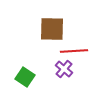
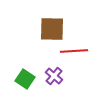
purple cross: moved 10 px left, 7 px down
green square: moved 2 px down
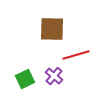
red line: moved 2 px right, 4 px down; rotated 12 degrees counterclockwise
green square: rotated 30 degrees clockwise
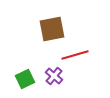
brown square: rotated 12 degrees counterclockwise
red line: moved 1 px left
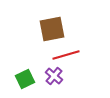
red line: moved 9 px left
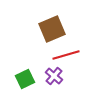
brown square: rotated 12 degrees counterclockwise
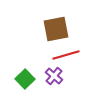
brown square: moved 4 px right; rotated 12 degrees clockwise
green square: rotated 18 degrees counterclockwise
